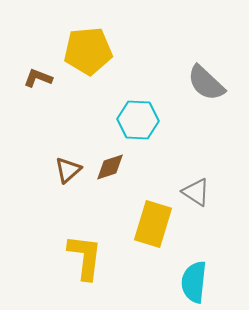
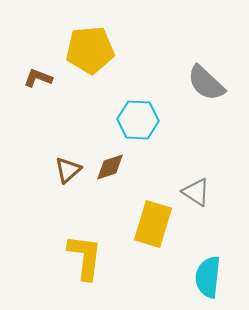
yellow pentagon: moved 2 px right, 1 px up
cyan semicircle: moved 14 px right, 5 px up
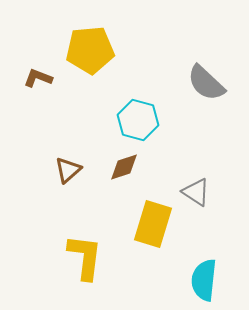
cyan hexagon: rotated 12 degrees clockwise
brown diamond: moved 14 px right
cyan semicircle: moved 4 px left, 3 px down
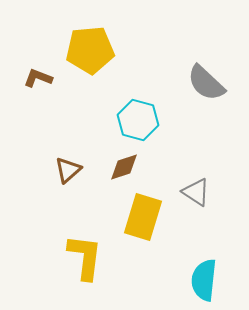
yellow rectangle: moved 10 px left, 7 px up
